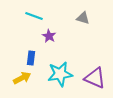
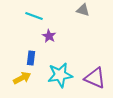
gray triangle: moved 8 px up
cyan star: moved 1 px down
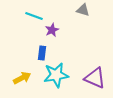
purple star: moved 3 px right, 6 px up; rotated 16 degrees clockwise
blue rectangle: moved 11 px right, 5 px up
cyan star: moved 4 px left
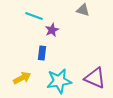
cyan star: moved 3 px right, 6 px down
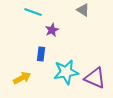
gray triangle: rotated 16 degrees clockwise
cyan line: moved 1 px left, 4 px up
blue rectangle: moved 1 px left, 1 px down
cyan star: moved 7 px right, 9 px up
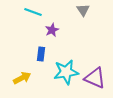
gray triangle: rotated 24 degrees clockwise
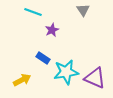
blue rectangle: moved 2 px right, 4 px down; rotated 64 degrees counterclockwise
yellow arrow: moved 2 px down
